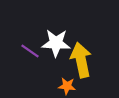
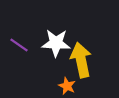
purple line: moved 11 px left, 6 px up
orange star: rotated 18 degrees clockwise
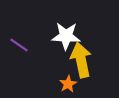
white star: moved 10 px right, 7 px up
orange star: moved 1 px right, 2 px up; rotated 18 degrees clockwise
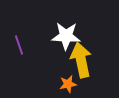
purple line: rotated 36 degrees clockwise
orange star: rotated 18 degrees clockwise
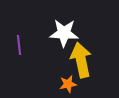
white star: moved 2 px left, 3 px up
purple line: rotated 12 degrees clockwise
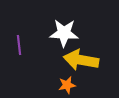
yellow arrow: rotated 68 degrees counterclockwise
orange star: moved 1 px left, 1 px down
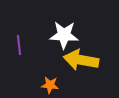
white star: moved 2 px down
orange star: moved 17 px left; rotated 18 degrees clockwise
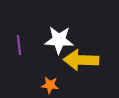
white star: moved 5 px left, 5 px down
yellow arrow: rotated 8 degrees counterclockwise
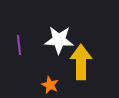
yellow arrow: moved 2 px down; rotated 88 degrees clockwise
orange star: rotated 18 degrees clockwise
